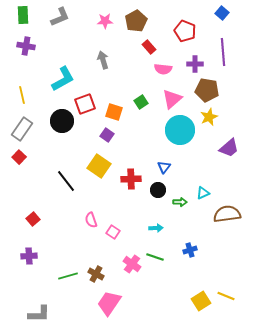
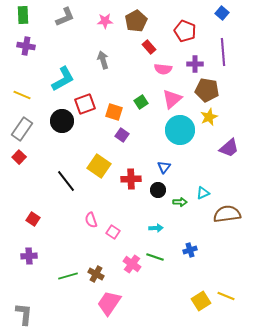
gray L-shape at (60, 17): moved 5 px right
yellow line at (22, 95): rotated 54 degrees counterclockwise
purple square at (107, 135): moved 15 px right
red square at (33, 219): rotated 16 degrees counterclockwise
gray L-shape at (39, 314): moved 15 px left; rotated 85 degrees counterclockwise
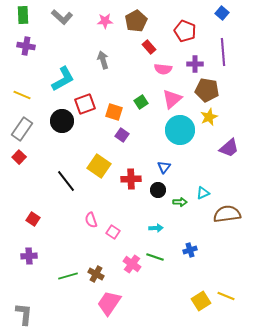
gray L-shape at (65, 17): moved 3 px left; rotated 65 degrees clockwise
